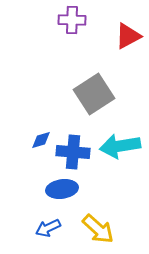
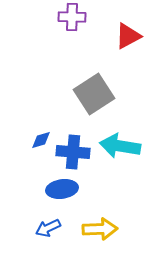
purple cross: moved 3 px up
cyan arrow: rotated 18 degrees clockwise
yellow arrow: moved 2 px right; rotated 44 degrees counterclockwise
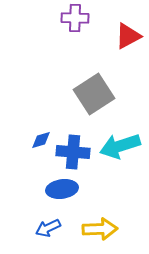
purple cross: moved 3 px right, 1 px down
cyan arrow: rotated 27 degrees counterclockwise
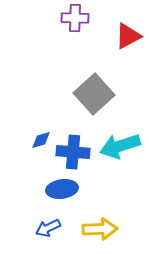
gray square: rotated 9 degrees counterclockwise
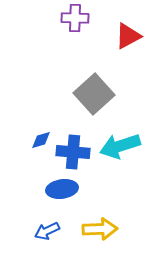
blue arrow: moved 1 px left, 3 px down
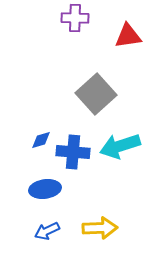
red triangle: rotated 20 degrees clockwise
gray square: moved 2 px right
blue ellipse: moved 17 px left
yellow arrow: moved 1 px up
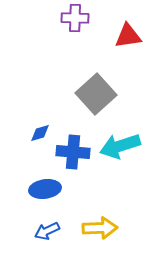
blue diamond: moved 1 px left, 7 px up
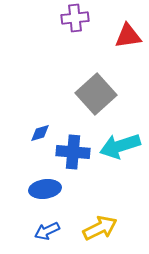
purple cross: rotated 8 degrees counterclockwise
yellow arrow: rotated 24 degrees counterclockwise
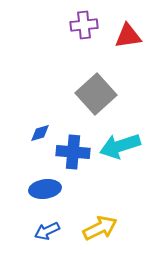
purple cross: moved 9 px right, 7 px down
